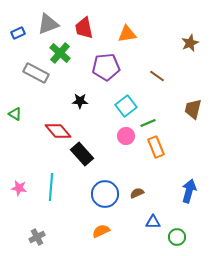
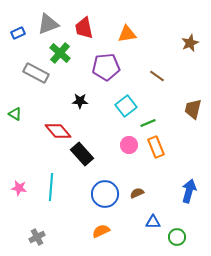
pink circle: moved 3 px right, 9 px down
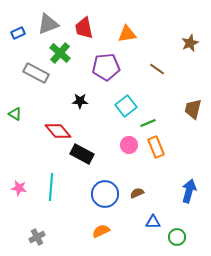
brown line: moved 7 px up
black rectangle: rotated 20 degrees counterclockwise
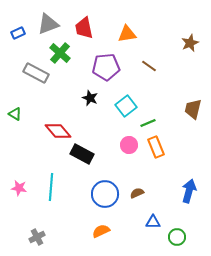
brown line: moved 8 px left, 3 px up
black star: moved 10 px right, 3 px up; rotated 21 degrees clockwise
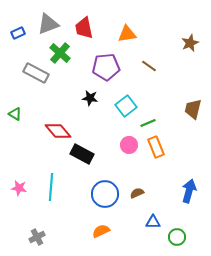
black star: rotated 14 degrees counterclockwise
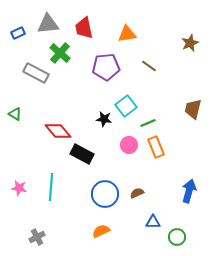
gray triangle: rotated 15 degrees clockwise
black star: moved 14 px right, 21 px down
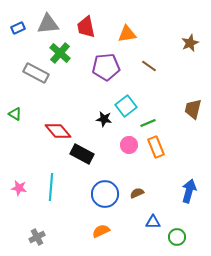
red trapezoid: moved 2 px right, 1 px up
blue rectangle: moved 5 px up
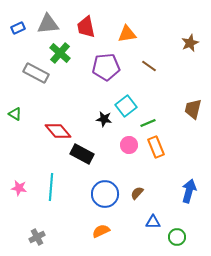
brown semicircle: rotated 24 degrees counterclockwise
